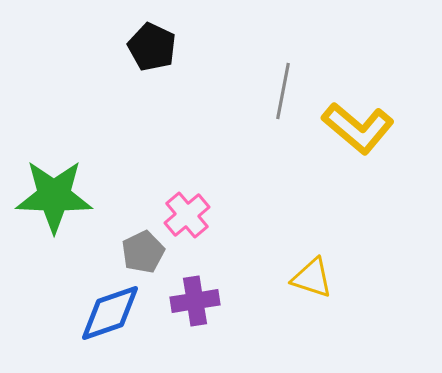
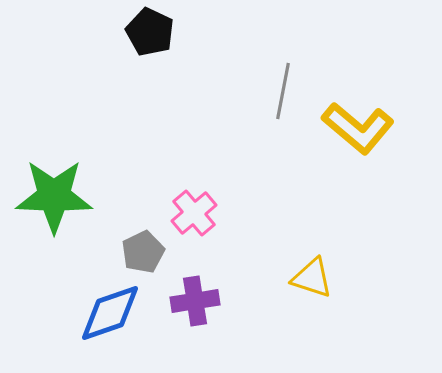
black pentagon: moved 2 px left, 15 px up
pink cross: moved 7 px right, 2 px up
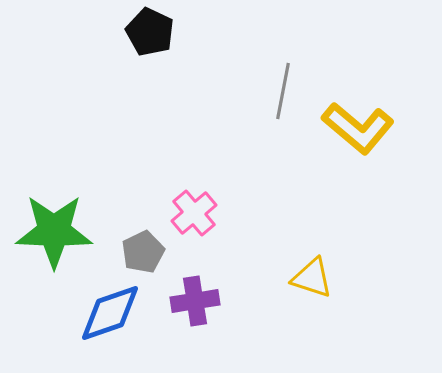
green star: moved 35 px down
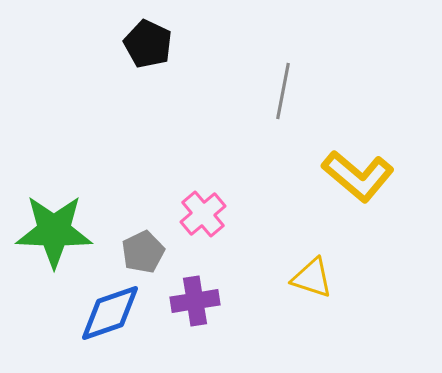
black pentagon: moved 2 px left, 12 px down
yellow L-shape: moved 48 px down
pink cross: moved 9 px right, 1 px down
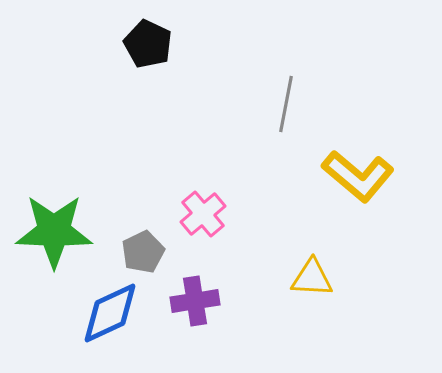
gray line: moved 3 px right, 13 px down
yellow triangle: rotated 15 degrees counterclockwise
blue diamond: rotated 6 degrees counterclockwise
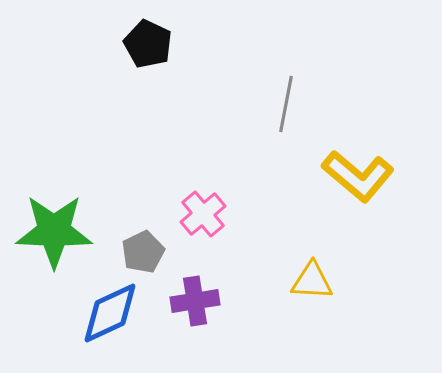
yellow triangle: moved 3 px down
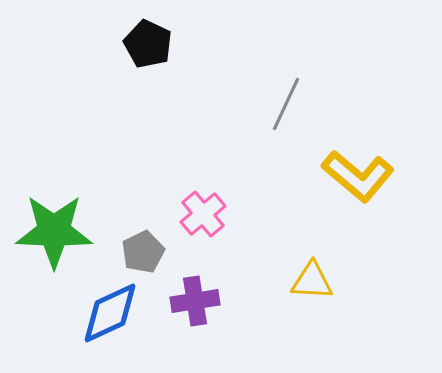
gray line: rotated 14 degrees clockwise
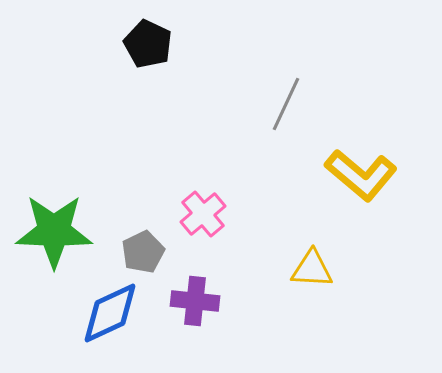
yellow L-shape: moved 3 px right, 1 px up
yellow triangle: moved 12 px up
purple cross: rotated 15 degrees clockwise
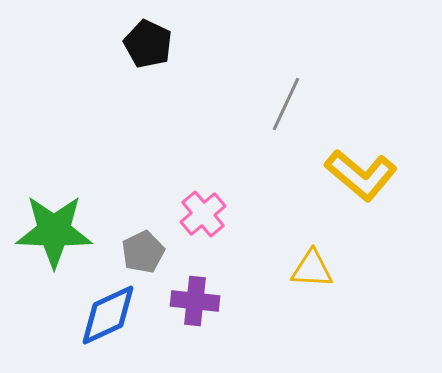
blue diamond: moved 2 px left, 2 px down
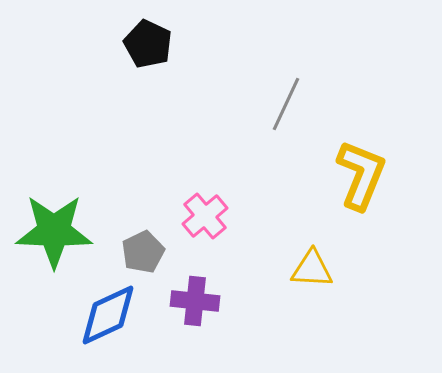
yellow L-shape: rotated 108 degrees counterclockwise
pink cross: moved 2 px right, 2 px down
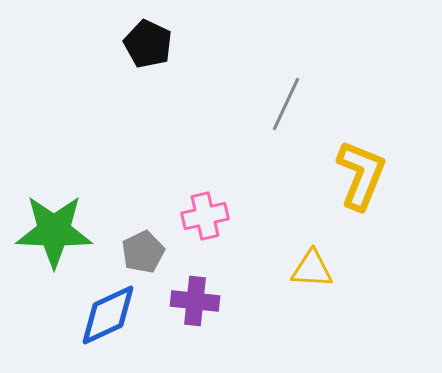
pink cross: rotated 27 degrees clockwise
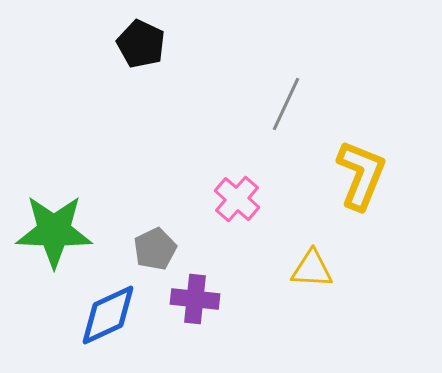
black pentagon: moved 7 px left
pink cross: moved 32 px right, 17 px up; rotated 36 degrees counterclockwise
gray pentagon: moved 12 px right, 3 px up
purple cross: moved 2 px up
